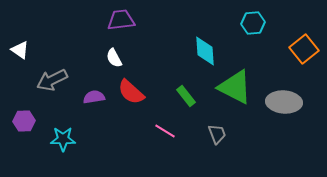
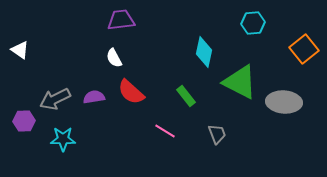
cyan diamond: moved 1 px left, 1 px down; rotated 16 degrees clockwise
gray arrow: moved 3 px right, 19 px down
green triangle: moved 5 px right, 5 px up
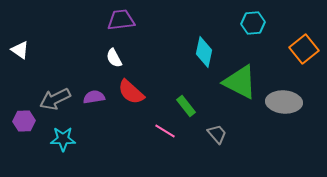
green rectangle: moved 10 px down
gray trapezoid: rotated 20 degrees counterclockwise
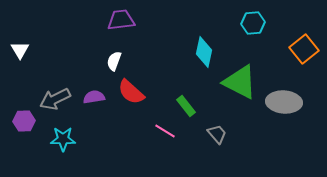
white triangle: rotated 24 degrees clockwise
white semicircle: moved 3 px down; rotated 48 degrees clockwise
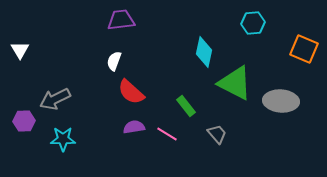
orange square: rotated 28 degrees counterclockwise
green triangle: moved 5 px left, 1 px down
purple semicircle: moved 40 px right, 30 px down
gray ellipse: moved 3 px left, 1 px up
pink line: moved 2 px right, 3 px down
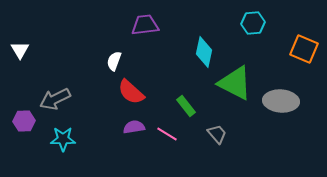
purple trapezoid: moved 24 px right, 5 px down
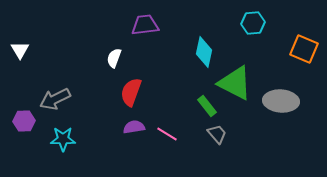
white semicircle: moved 3 px up
red semicircle: rotated 68 degrees clockwise
green rectangle: moved 21 px right
